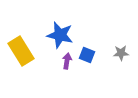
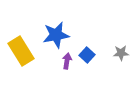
blue star: moved 4 px left; rotated 24 degrees counterclockwise
blue square: rotated 21 degrees clockwise
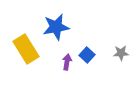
blue star: moved 8 px up
yellow rectangle: moved 5 px right, 2 px up
purple arrow: moved 1 px down
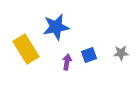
blue square: moved 2 px right; rotated 28 degrees clockwise
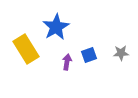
blue star: rotated 20 degrees counterclockwise
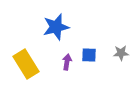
blue star: rotated 16 degrees clockwise
yellow rectangle: moved 15 px down
blue square: rotated 21 degrees clockwise
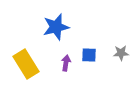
purple arrow: moved 1 px left, 1 px down
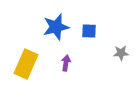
blue square: moved 24 px up
yellow rectangle: rotated 56 degrees clockwise
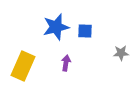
blue square: moved 4 px left
yellow rectangle: moved 3 px left, 2 px down
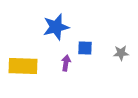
blue square: moved 17 px down
yellow rectangle: rotated 68 degrees clockwise
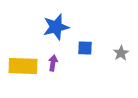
gray star: rotated 28 degrees counterclockwise
purple arrow: moved 13 px left
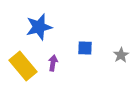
blue star: moved 17 px left
gray star: moved 2 px down
yellow rectangle: rotated 48 degrees clockwise
